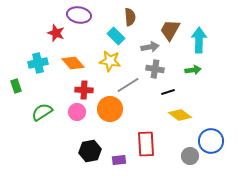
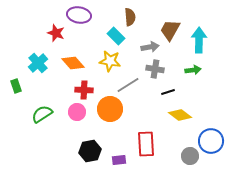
cyan cross: rotated 30 degrees counterclockwise
green semicircle: moved 2 px down
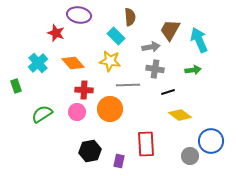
cyan arrow: rotated 25 degrees counterclockwise
gray arrow: moved 1 px right
gray line: rotated 30 degrees clockwise
purple rectangle: moved 1 px down; rotated 72 degrees counterclockwise
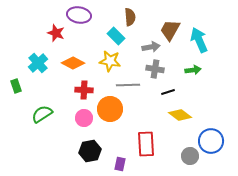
orange diamond: rotated 20 degrees counterclockwise
pink circle: moved 7 px right, 6 px down
purple rectangle: moved 1 px right, 3 px down
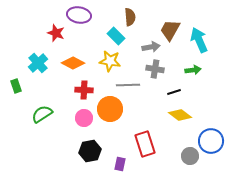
black line: moved 6 px right
red rectangle: moved 1 px left; rotated 15 degrees counterclockwise
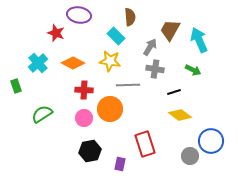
gray arrow: moved 1 px left; rotated 48 degrees counterclockwise
green arrow: rotated 35 degrees clockwise
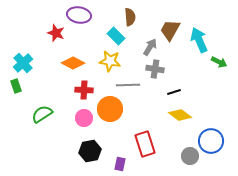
cyan cross: moved 15 px left
green arrow: moved 26 px right, 8 px up
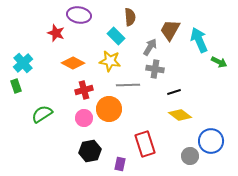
red cross: rotated 18 degrees counterclockwise
orange circle: moved 1 px left
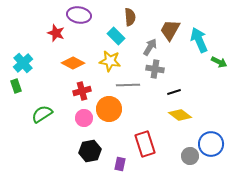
red cross: moved 2 px left, 1 px down
blue circle: moved 3 px down
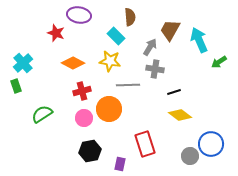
green arrow: rotated 119 degrees clockwise
